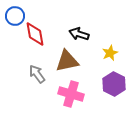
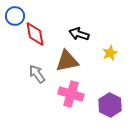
purple hexagon: moved 4 px left, 21 px down
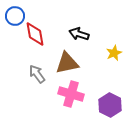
yellow star: moved 4 px right
brown triangle: moved 2 px down
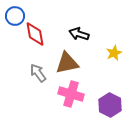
gray arrow: moved 1 px right, 1 px up
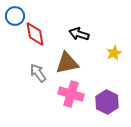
purple hexagon: moved 3 px left, 3 px up
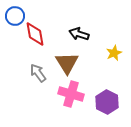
brown triangle: rotated 50 degrees counterclockwise
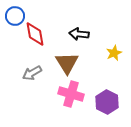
black arrow: rotated 12 degrees counterclockwise
gray arrow: moved 6 px left; rotated 84 degrees counterclockwise
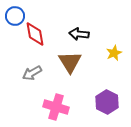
brown triangle: moved 3 px right, 1 px up
pink cross: moved 15 px left, 13 px down
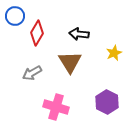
red diamond: moved 2 px right, 1 px up; rotated 40 degrees clockwise
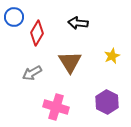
blue circle: moved 1 px left, 1 px down
black arrow: moved 1 px left, 11 px up
yellow star: moved 2 px left, 3 px down
